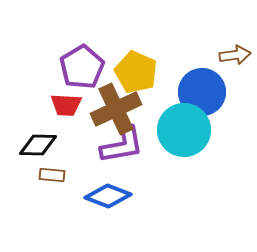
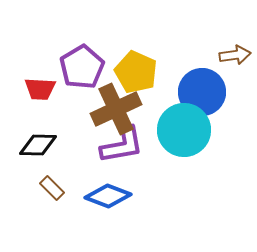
red trapezoid: moved 26 px left, 16 px up
brown rectangle: moved 13 px down; rotated 40 degrees clockwise
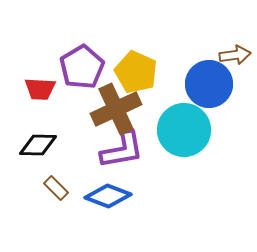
blue circle: moved 7 px right, 8 px up
purple L-shape: moved 5 px down
brown rectangle: moved 4 px right
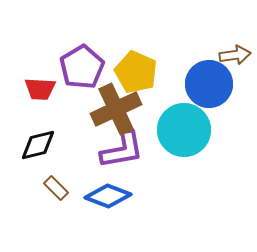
black diamond: rotated 15 degrees counterclockwise
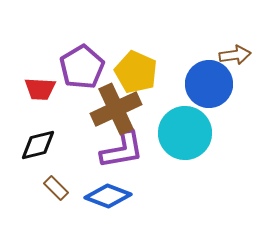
cyan circle: moved 1 px right, 3 px down
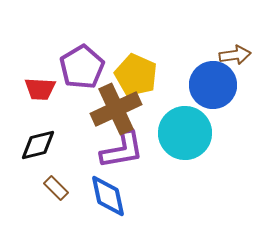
yellow pentagon: moved 3 px down
blue circle: moved 4 px right, 1 px down
blue diamond: rotated 57 degrees clockwise
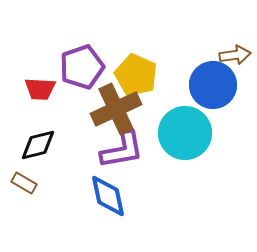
purple pentagon: rotated 12 degrees clockwise
brown rectangle: moved 32 px left, 5 px up; rotated 15 degrees counterclockwise
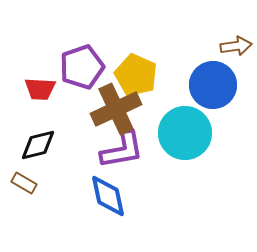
brown arrow: moved 1 px right, 9 px up
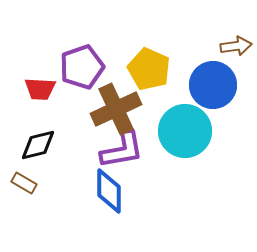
yellow pentagon: moved 13 px right, 6 px up
cyan circle: moved 2 px up
blue diamond: moved 1 px right, 5 px up; rotated 12 degrees clockwise
